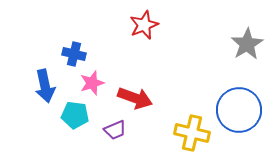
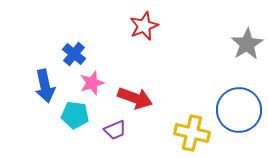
red star: moved 1 px down
blue cross: rotated 25 degrees clockwise
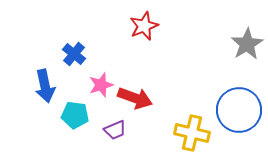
pink star: moved 9 px right, 2 px down
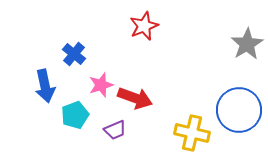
cyan pentagon: rotated 28 degrees counterclockwise
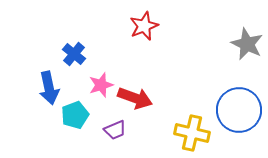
gray star: rotated 16 degrees counterclockwise
blue arrow: moved 4 px right, 2 px down
